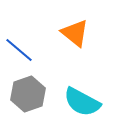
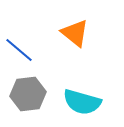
gray hexagon: rotated 12 degrees clockwise
cyan semicircle: rotated 12 degrees counterclockwise
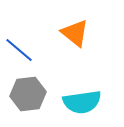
cyan semicircle: rotated 24 degrees counterclockwise
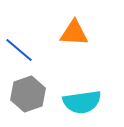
orange triangle: moved 1 px left; rotated 36 degrees counterclockwise
gray hexagon: rotated 12 degrees counterclockwise
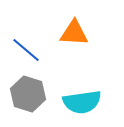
blue line: moved 7 px right
gray hexagon: rotated 24 degrees counterclockwise
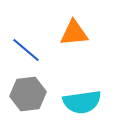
orange triangle: rotated 8 degrees counterclockwise
gray hexagon: rotated 24 degrees counterclockwise
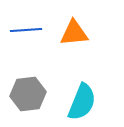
blue line: moved 20 px up; rotated 44 degrees counterclockwise
cyan semicircle: rotated 60 degrees counterclockwise
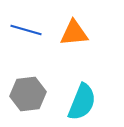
blue line: rotated 20 degrees clockwise
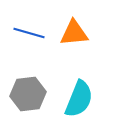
blue line: moved 3 px right, 3 px down
cyan semicircle: moved 3 px left, 3 px up
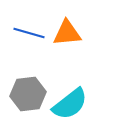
orange triangle: moved 7 px left
cyan semicircle: moved 9 px left, 5 px down; rotated 30 degrees clockwise
